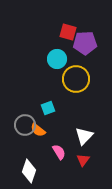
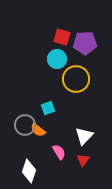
red square: moved 6 px left, 5 px down
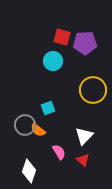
cyan circle: moved 4 px left, 2 px down
yellow circle: moved 17 px right, 11 px down
red triangle: rotated 24 degrees counterclockwise
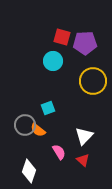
yellow circle: moved 9 px up
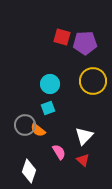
cyan circle: moved 3 px left, 23 px down
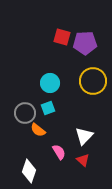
cyan circle: moved 1 px up
gray circle: moved 12 px up
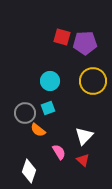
cyan circle: moved 2 px up
